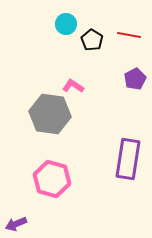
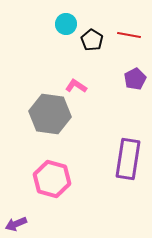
pink L-shape: moved 3 px right
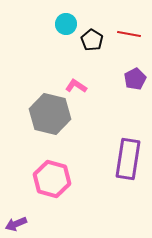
red line: moved 1 px up
gray hexagon: rotated 6 degrees clockwise
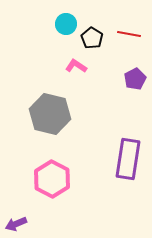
black pentagon: moved 2 px up
pink L-shape: moved 20 px up
pink hexagon: rotated 12 degrees clockwise
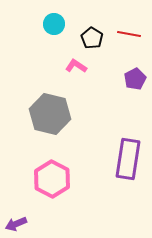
cyan circle: moved 12 px left
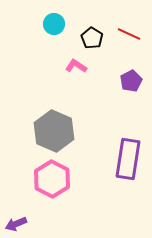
red line: rotated 15 degrees clockwise
purple pentagon: moved 4 px left, 2 px down
gray hexagon: moved 4 px right, 17 px down; rotated 9 degrees clockwise
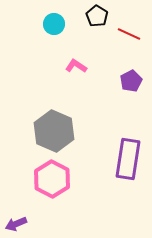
black pentagon: moved 5 px right, 22 px up
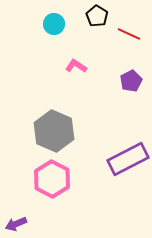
purple rectangle: rotated 54 degrees clockwise
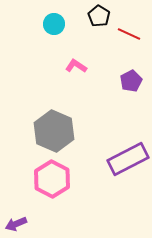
black pentagon: moved 2 px right
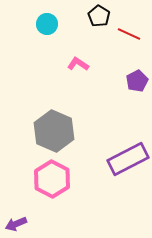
cyan circle: moved 7 px left
pink L-shape: moved 2 px right, 2 px up
purple pentagon: moved 6 px right
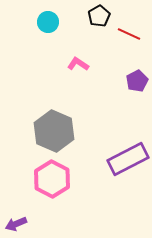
black pentagon: rotated 10 degrees clockwise
cyan circle: moved 1 px right, 2 px up
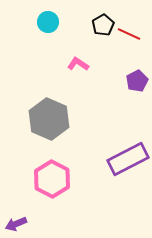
black pentagon: moved 4 px right, 9 px down
gray hexagon: moved 5 px left, 12 px up
